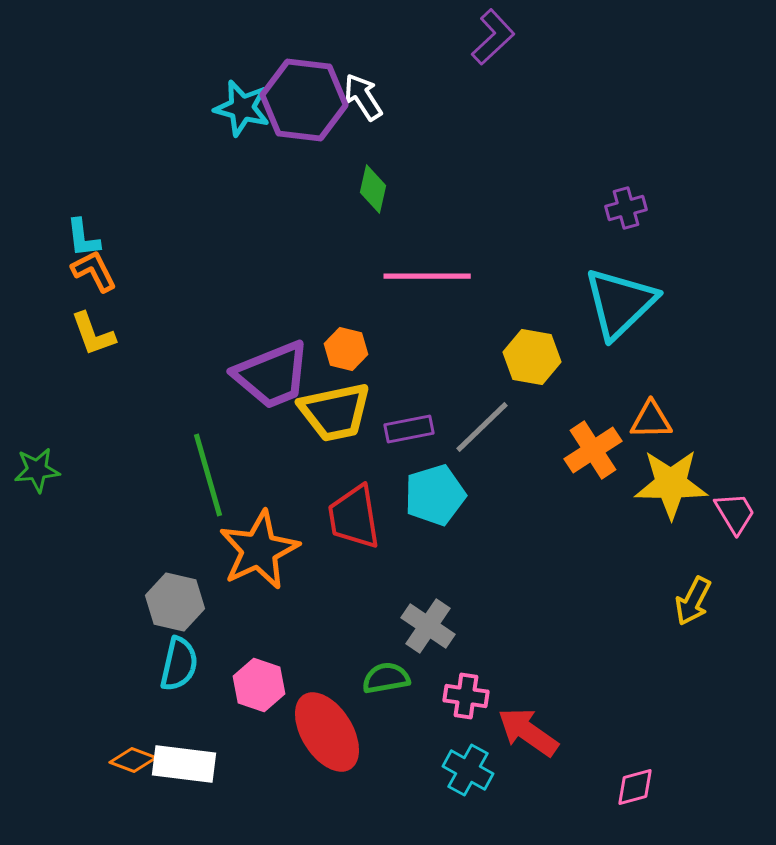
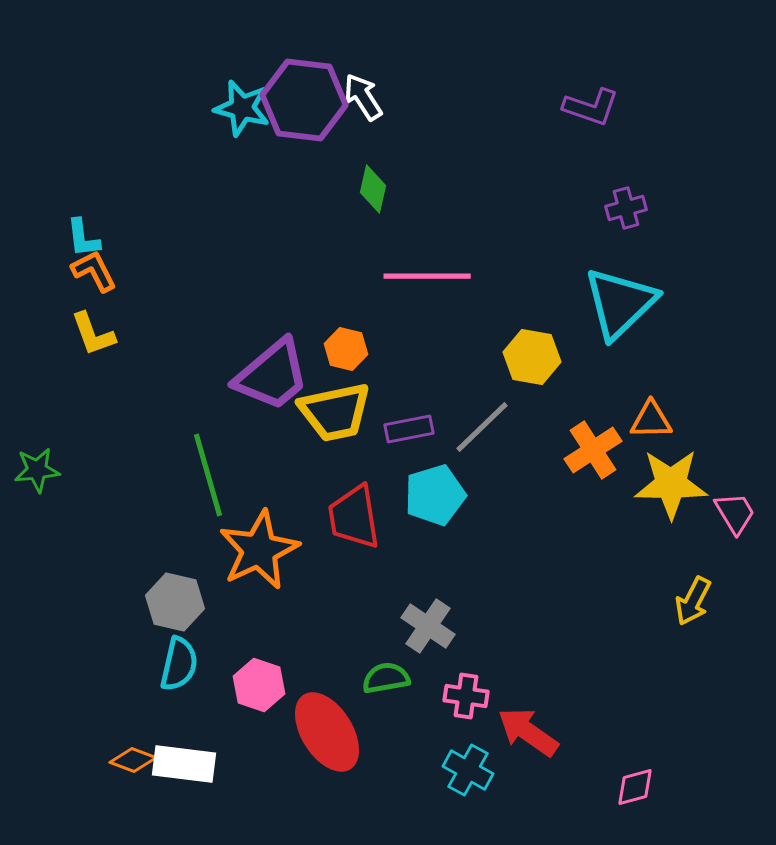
purple L-shape: moved 98 px right, 70 px down; rotated 62 degrees clockwise
purple trapezoid: rotated 18 degrees counterclockwise
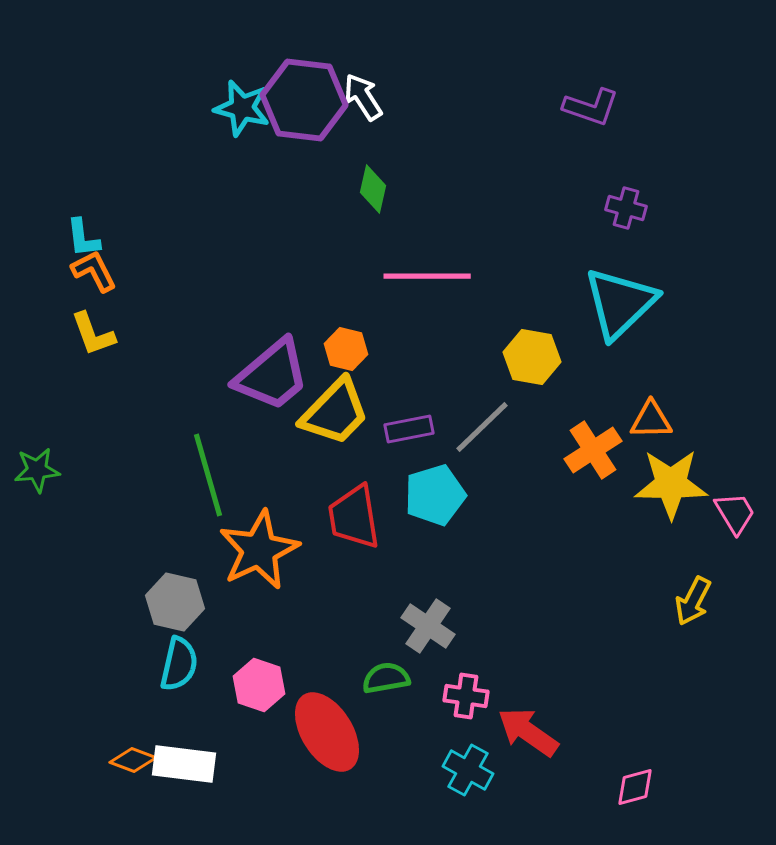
purple cross: rotated 30 degrees clockwise
yellow trapezoid: rotated 34 degrees counterclockwise
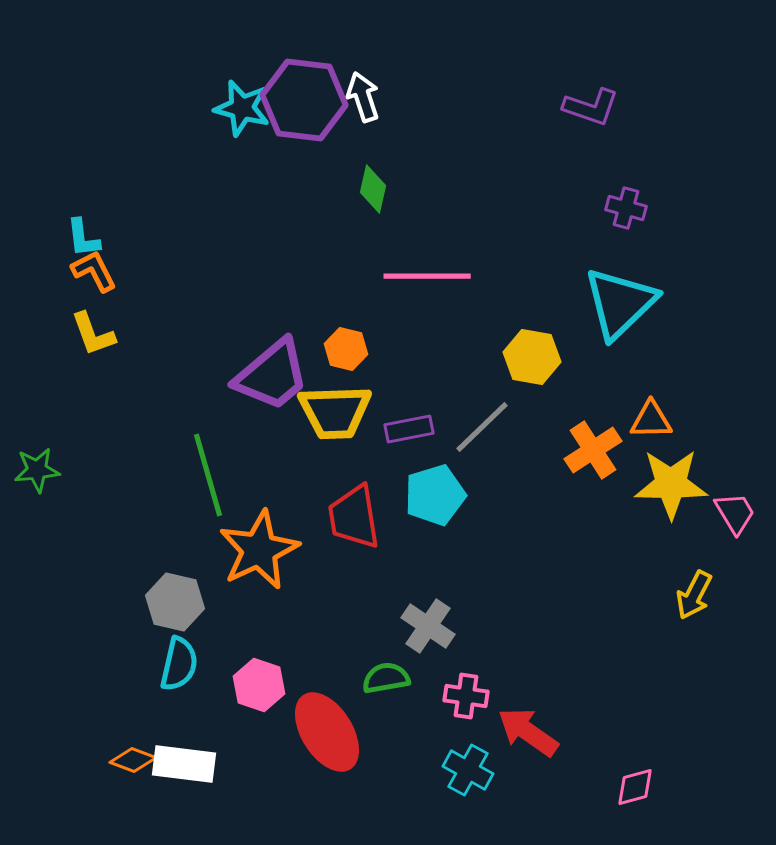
white arrow: rotated 15 degrees clockwise
yellow trapezoid: rotated 44 degrees clockwise
yellow arrow: moved 1 px right, 6 px up
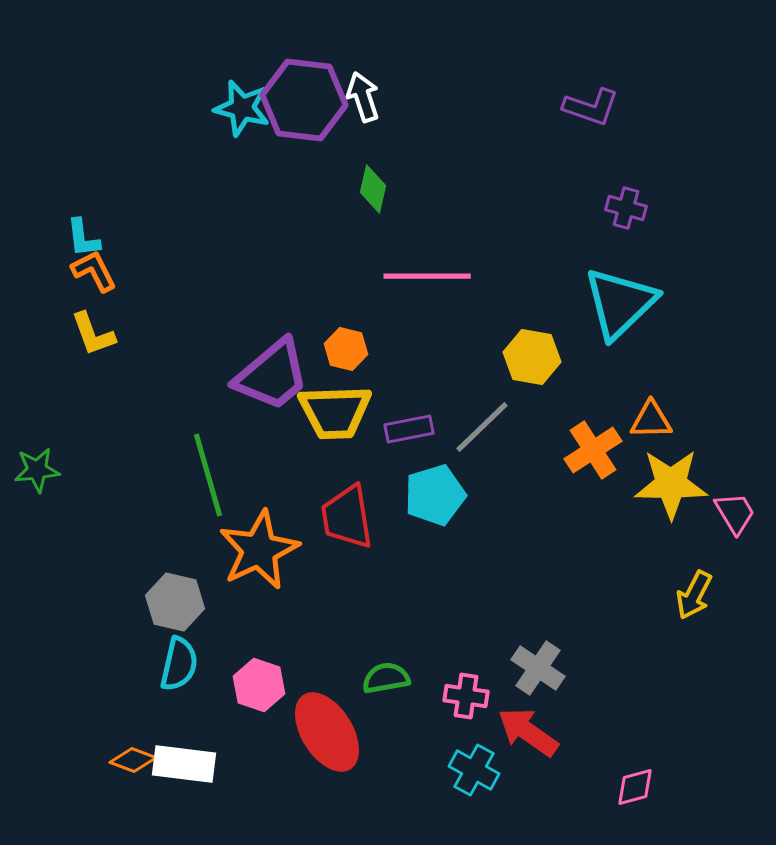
red trapezoid: moved 7 px left
gray cross: moved 110 px right, 42 px down
cyan cross: moved 6 px right
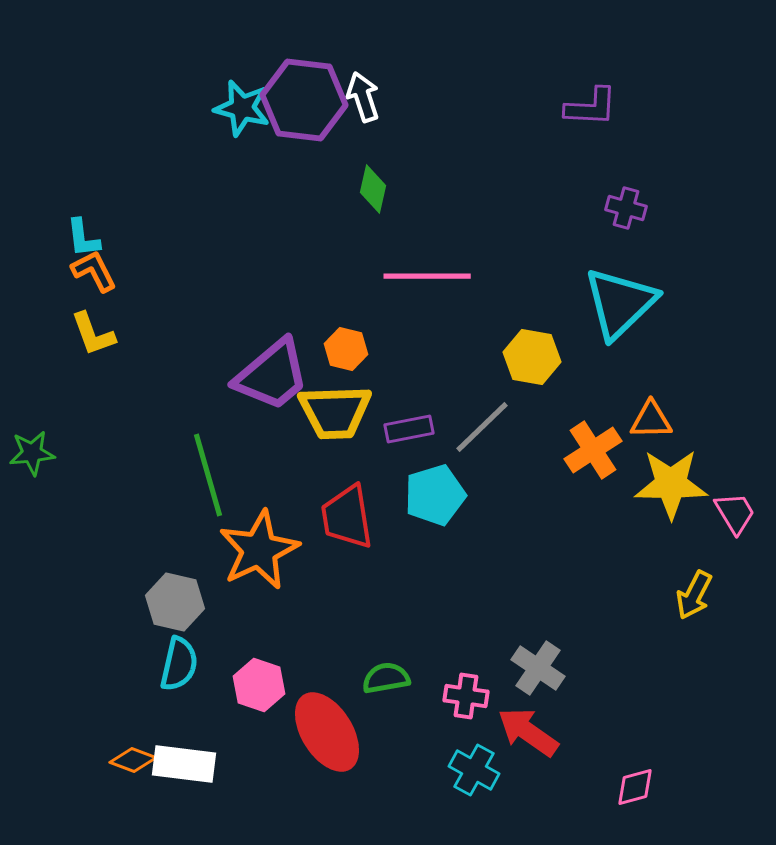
purple L-shape: rotated 16 degrees counterclockwise
green star: moved 5 px left, 17 px up
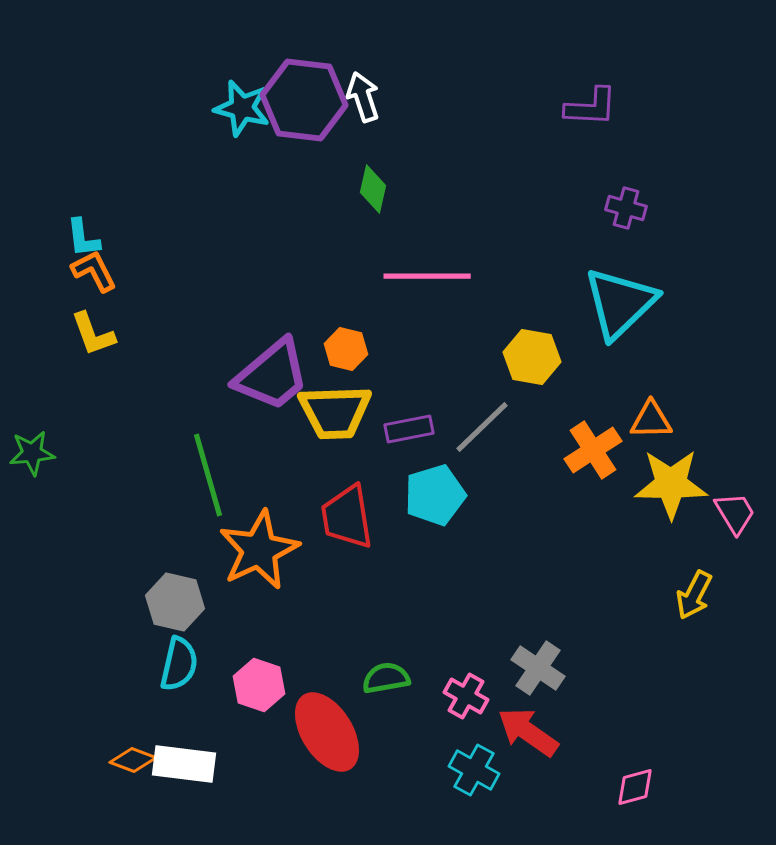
pink cross: rotated 21 degrees clockwise
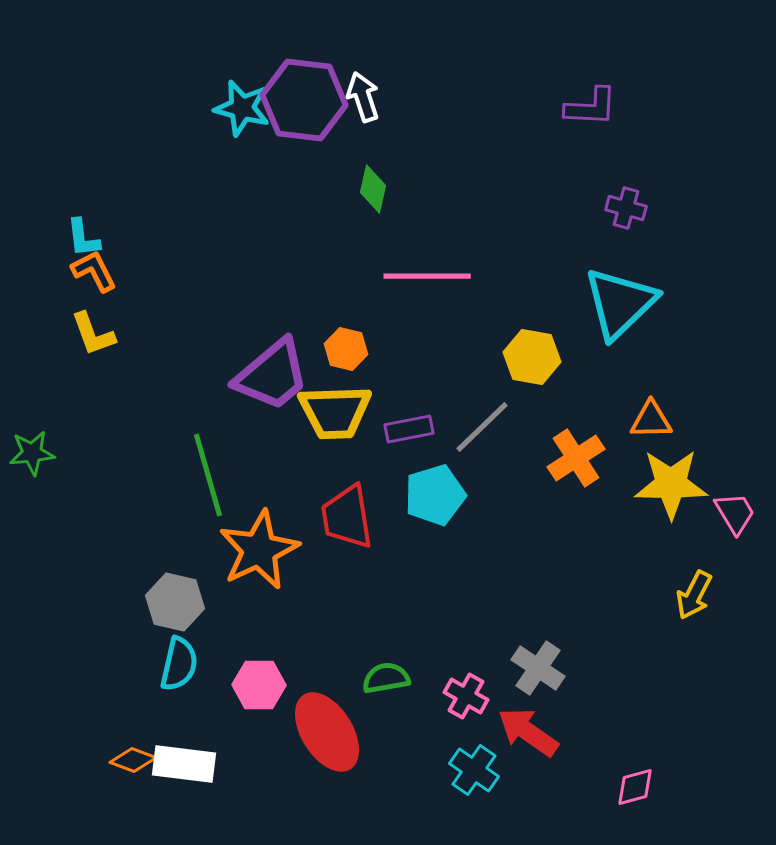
orange cross: moved 17 px left, 8 px down
pink hexagon: rotated 18 degrees counterclockwise
cyan cross: rotated 6 degrees clockwise
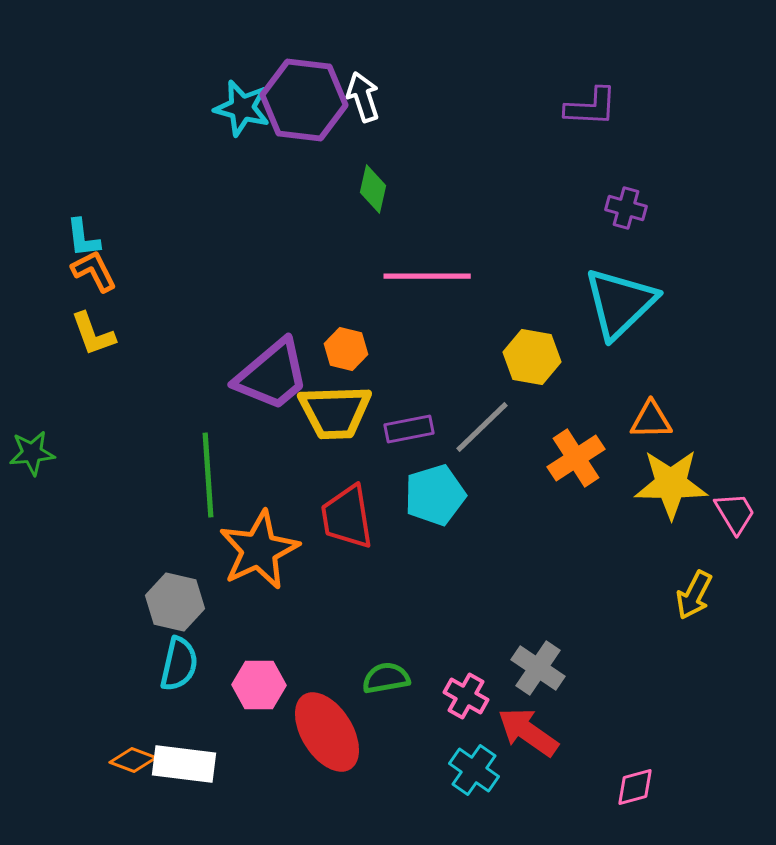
green line: rotated 12 degrees clockwise
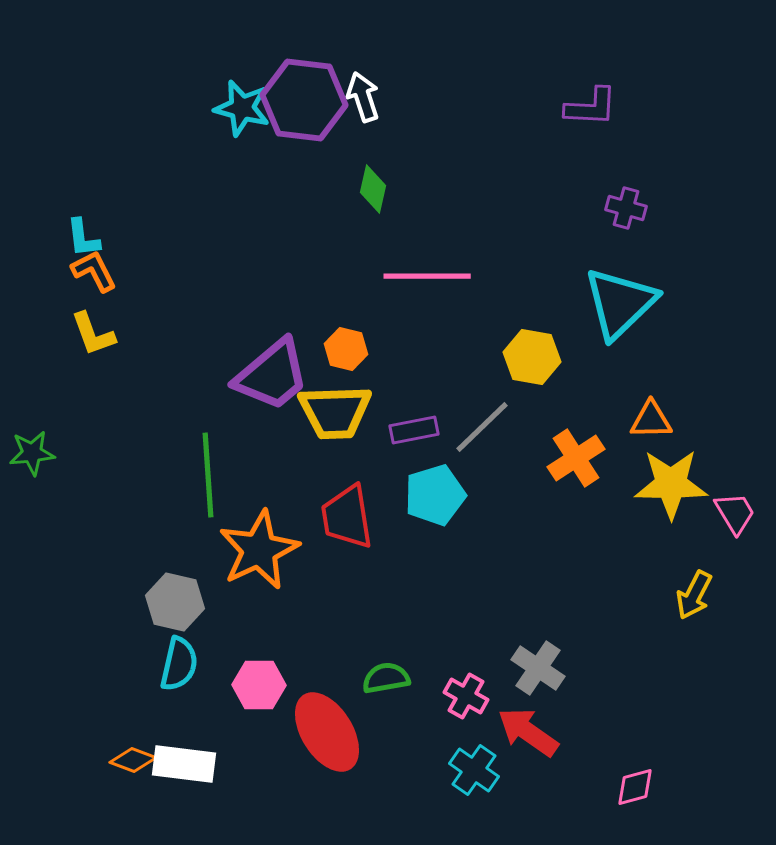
purple rectangle: moved 5 px right, 1 px down
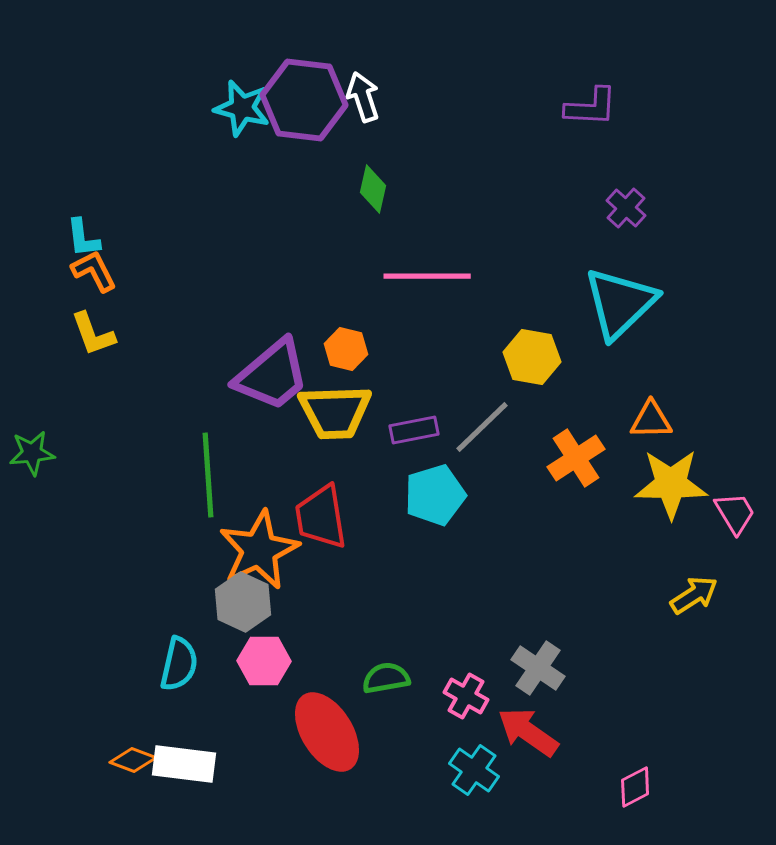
purple cross: rotated 27 degrees clockwise
red trapezoid: moved 26 px left
yellow arrow: rotated 150 degrees counterclockwise
gray hexagon: moved 68 px right; rotated 12 degrees clockwise
pink hexagon: moved 5 px right, 24 px up
pink diamond: rotated 12 degrees counterclockwise
